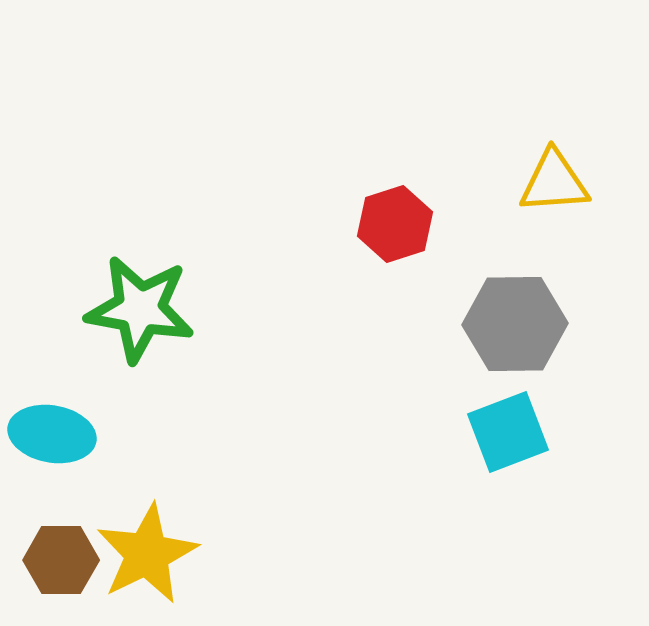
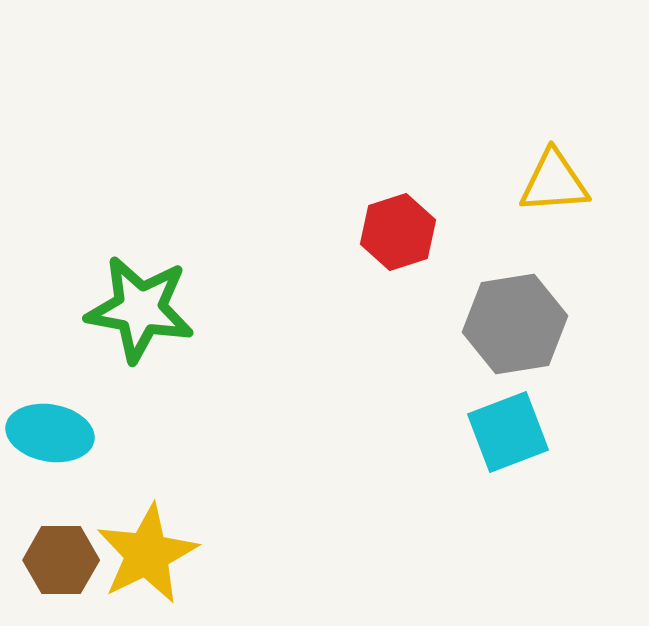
red hexagon: moved 3 px right, 8 px down
gray hexagon: rotated 8 degrees counterclockwise
cyan ellipse: moved 2 px left, 1 px up
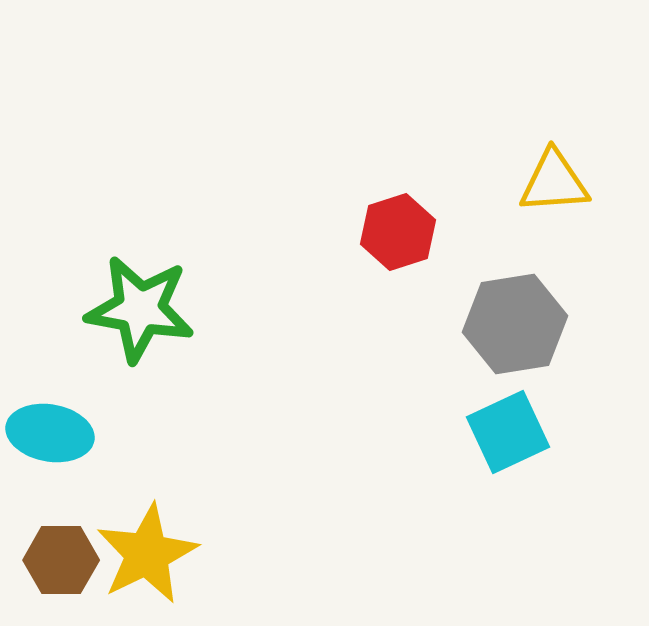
cyan square: rotated 4 degrees counterclockwise
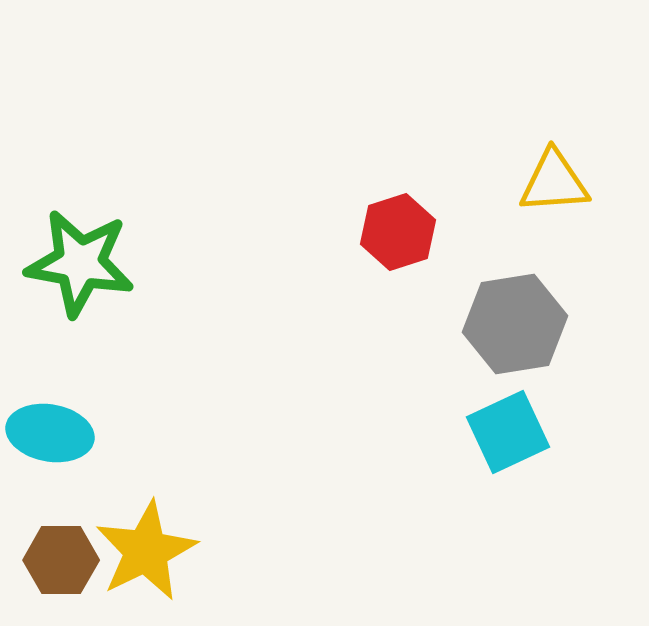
green star: moved 60 px left, 46 px up
yellow star: moved 1 px left, 3 px up
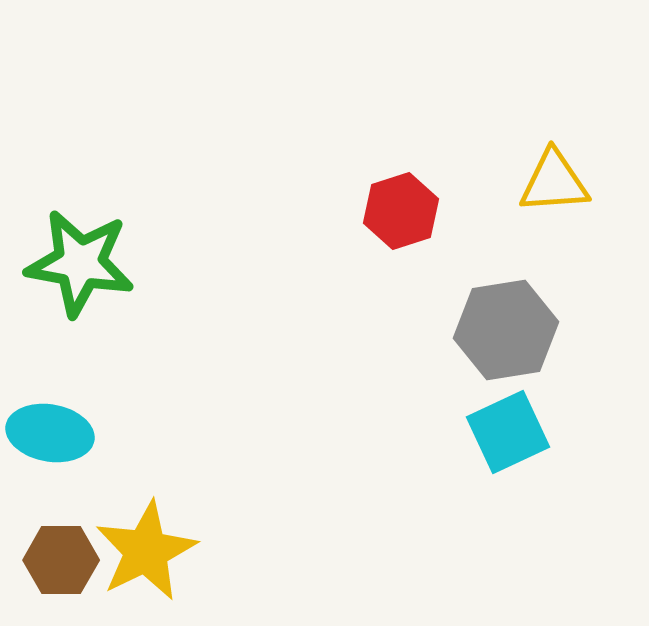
red hexagon: moved 3 px right, 21 px up
gray hexagon: moved 9 px left, 6 px down
